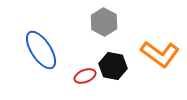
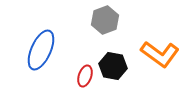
gray hexagon: moved 1 px right, 2 px up; rotated 12 degrees clockwise
blue ellipse: rotated 57 degrees clockwise
red ellipse: rotated 50 degrees counterclockwise
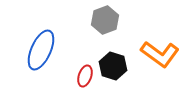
black hexagon: rotated 8 degrees clockwise
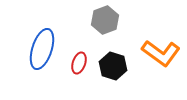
blue ellipse: moved 1 px right, 1 px up; rotated 6 degrees counterclockwise
orange L-shape: moved 1 px right, 1 px up
red ellipse: moved 6 px left, 13 px up
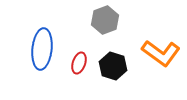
blue ellipse: rotated 12 degrees counterclockwise
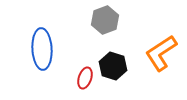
blue ellipse: rotated 9 degrees counterclockwise
orange L-shape: rotated 111 degrees clockwise
red ellipse: moved 6 px right, 15 px down
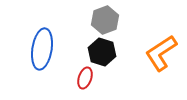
blue ellipse: rotated 12 degrees clockwise
black hexagon: moved 11 px left, 14 px up
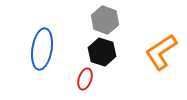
gray hexagon: rotated 20 degrees counterclockwise
orange L-shape: moved 1 px up
red ellipse: moved 1 px down
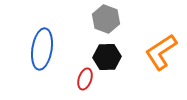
gray hexagon: moved 1 px right, 1 px up
black hexagon: moved 5 px right, 5 px down; rotated 20 degrees counterclockwise
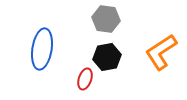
gray hexagon: rotated 12 degrees counterclockwise
black hexagon: rotated 8 degrees counterclockwise
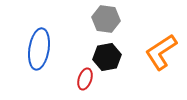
blue ellipse: moved 3 px left
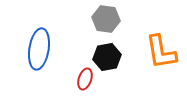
orange L-shape: rotated 66 degrees counterclockwise
